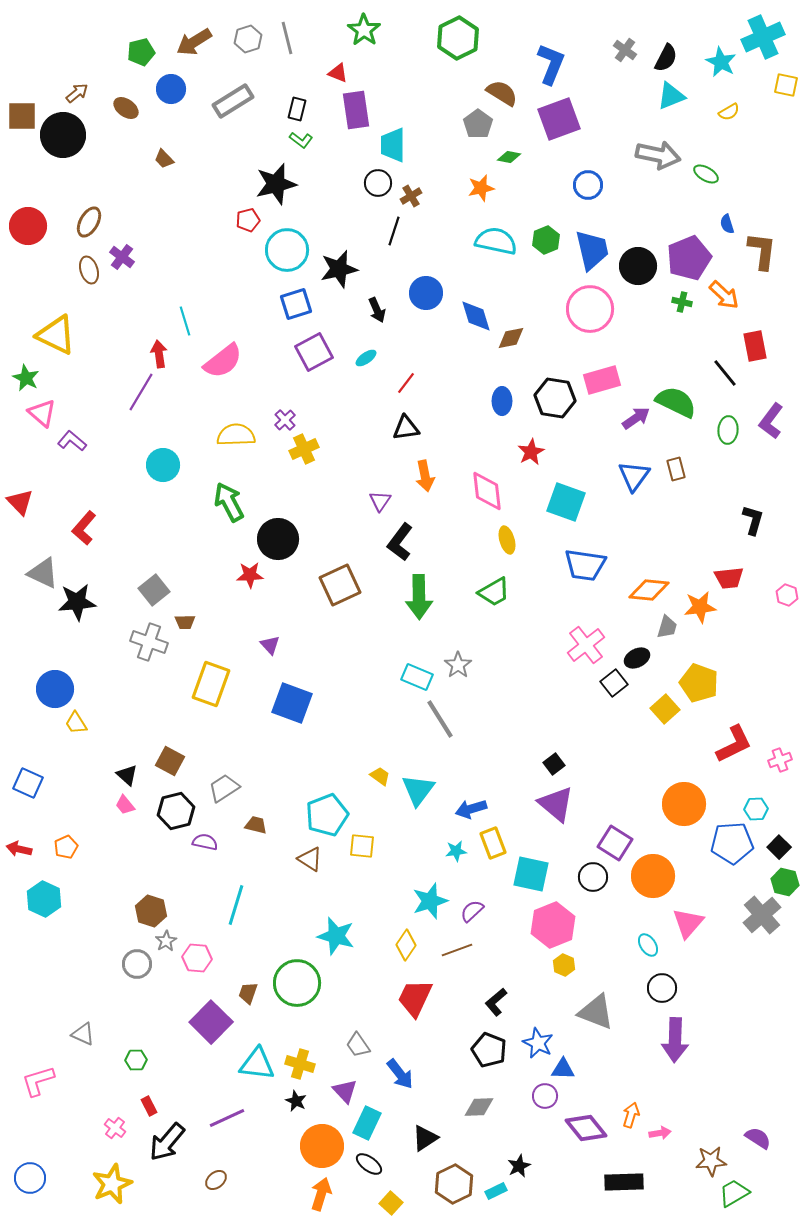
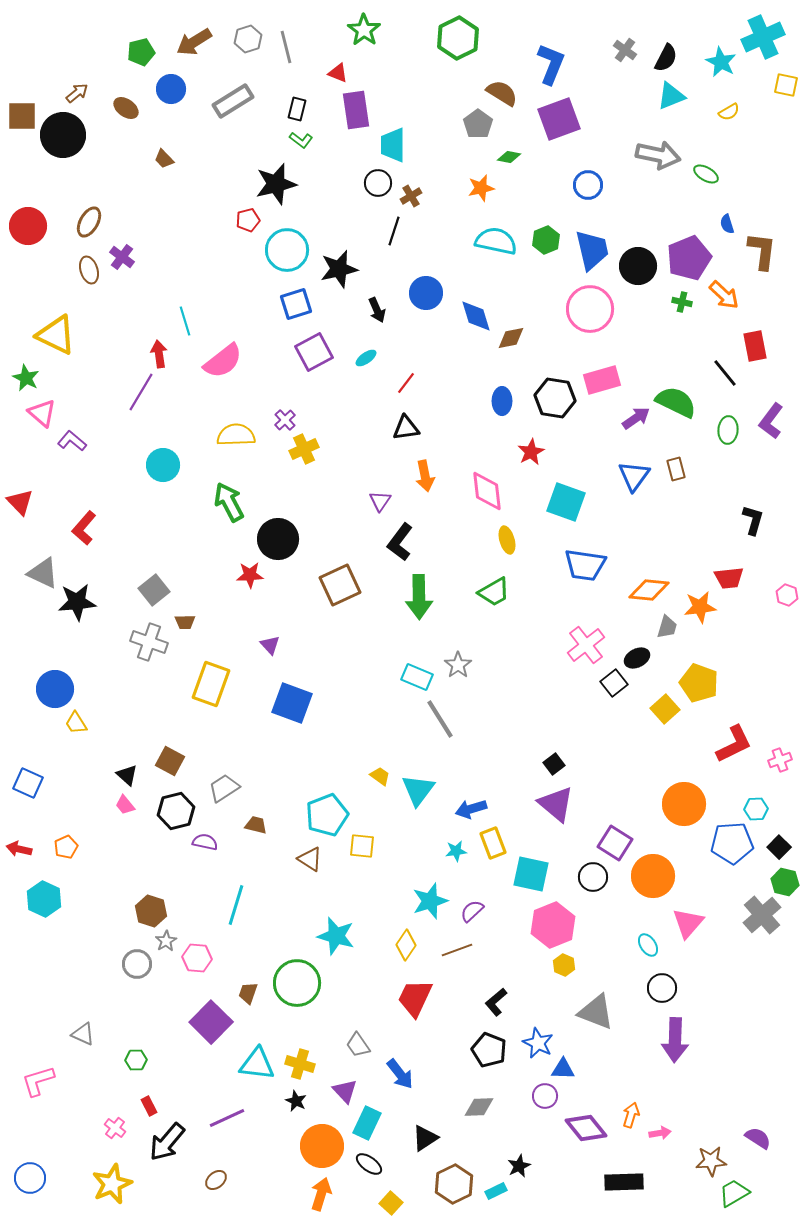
gray line at (287, 38): moved 1 px left, 9 px down
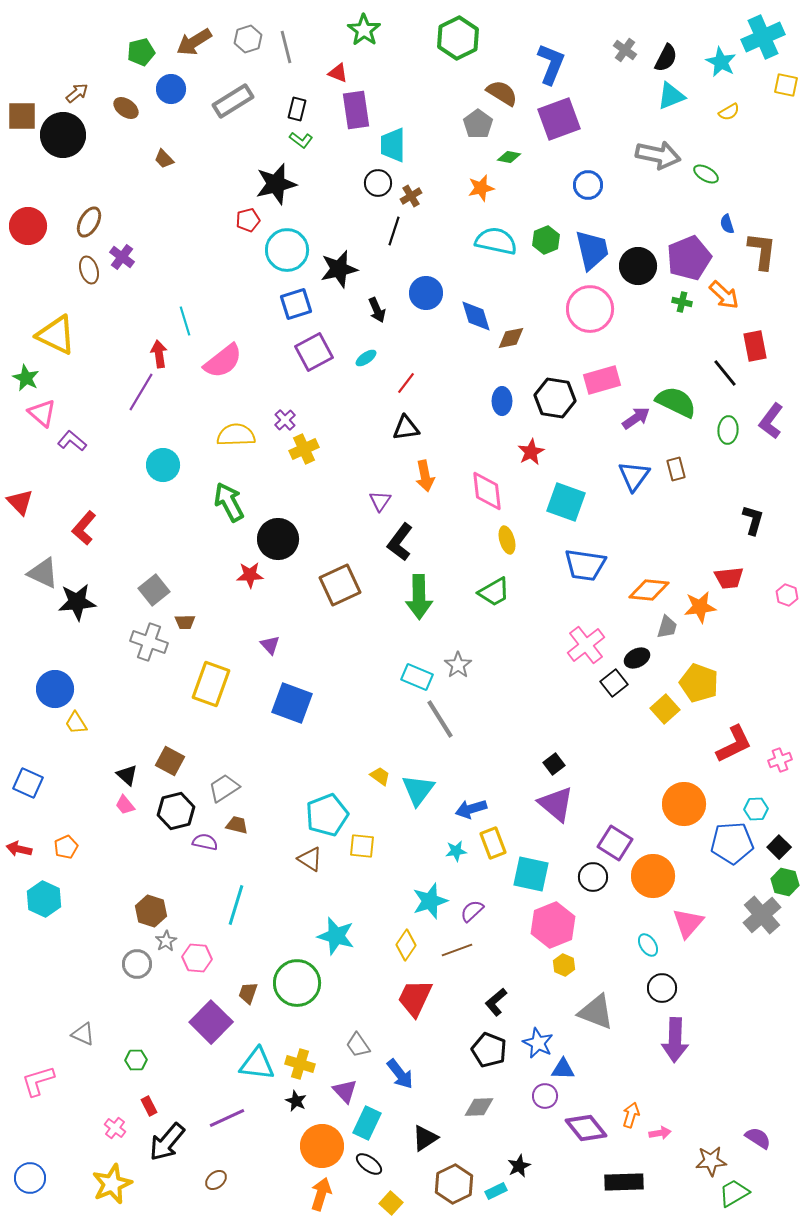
brown trapezoid at (256, 825): moved 19 px left
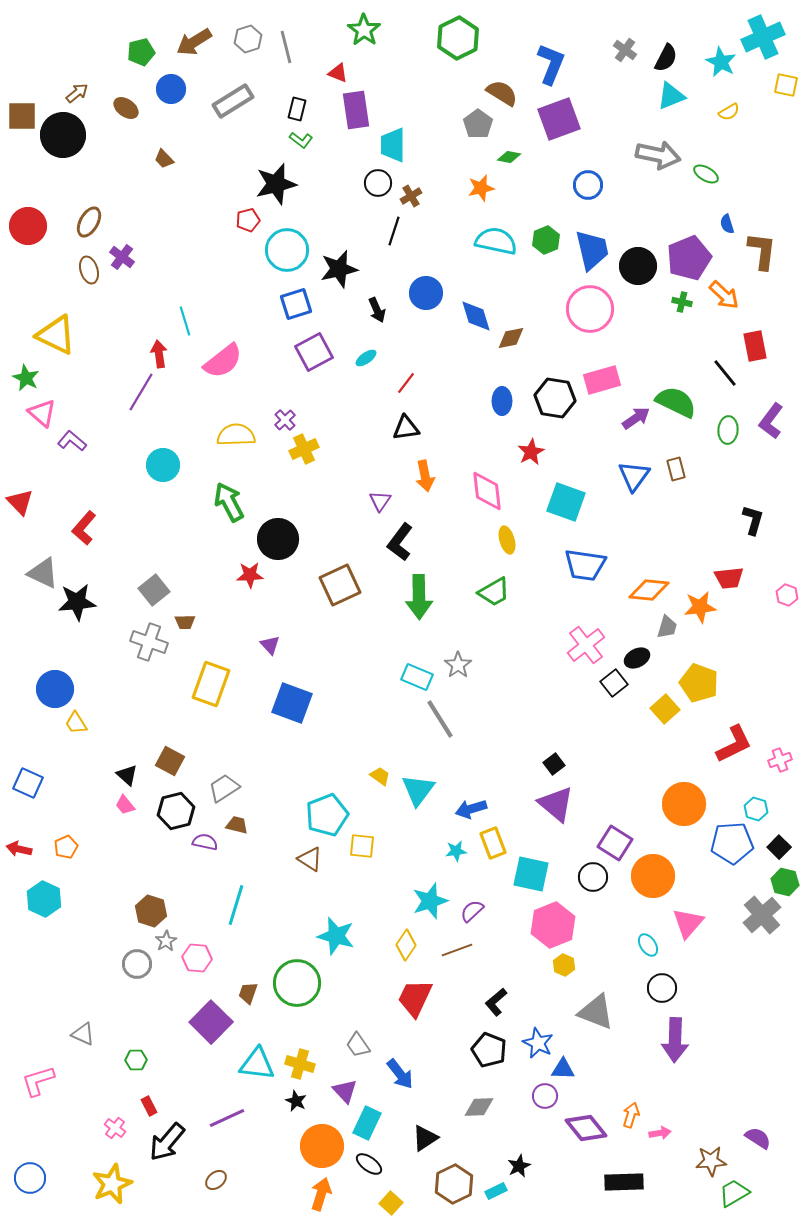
cyan hexagon at (756, 809): rotated 20 degrees clockwise
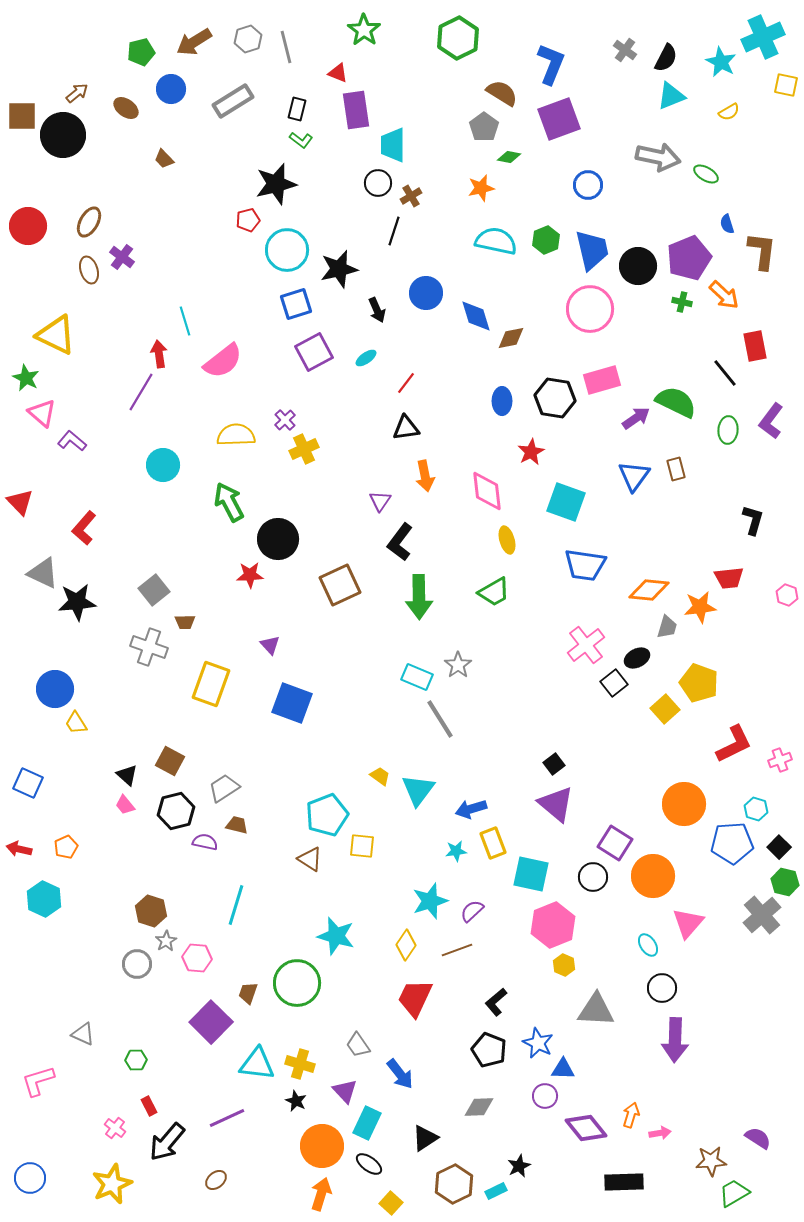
gray pentagon at (478, 124): moved 6 px right, 3 px down
gray arrow at (658, 155): moved 2 px down
gray cross at (149, 642): moved 5 px down
gray triangle at (596, 1012): moved 2 px up; rotated 18 degrees counterclockwise
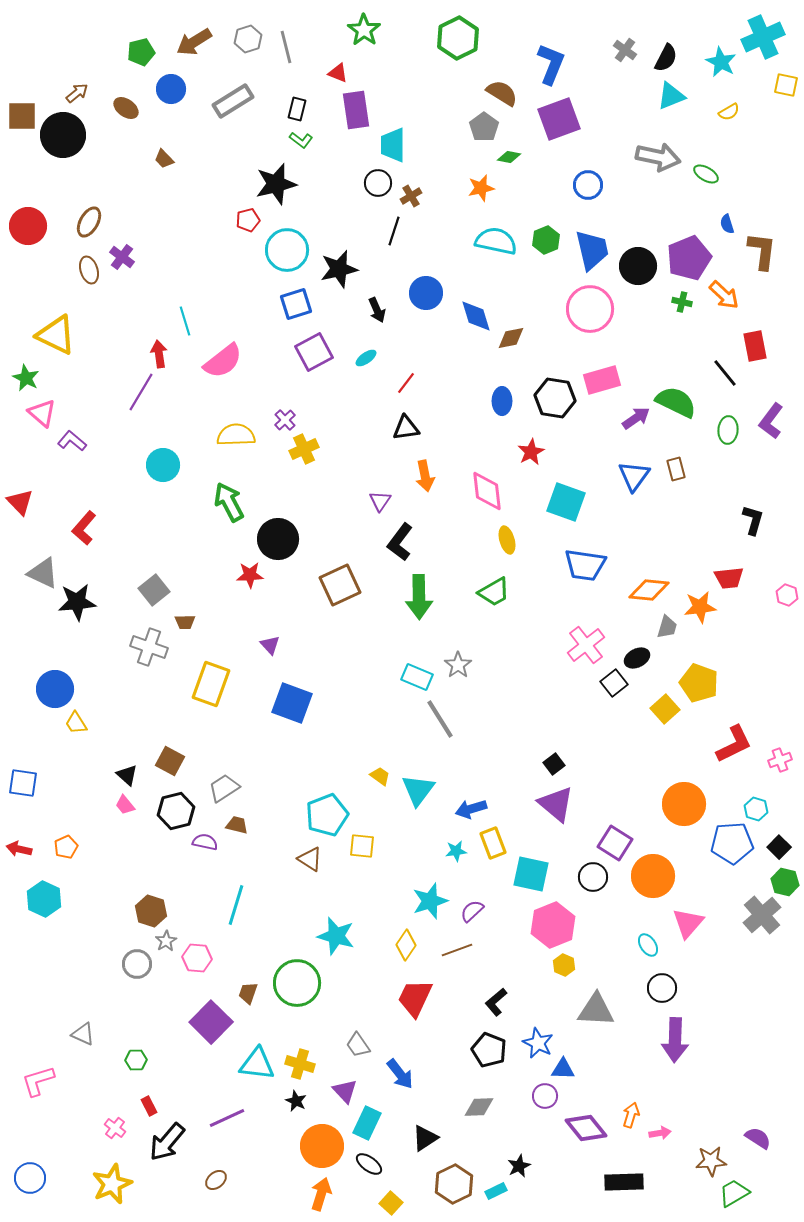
blue square at (28, 783): moved 5 px left; rotated 16 degrees counterclockwise
